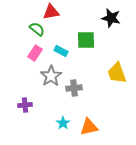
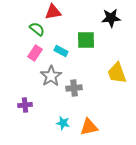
red triangle: moved 2 px right
black star: rotated 18 degrees counterclockwise
cyan star: rotated 24 degrees counterclockwise
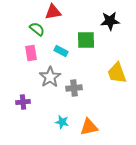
black star: moved 1 px left, 3 px down
pink rectangle: moved 4 px left; rotated 42 degrees counterclockwise
gray star: moved 1 px left, 1 px down
purple cross: moved 2 px left, 3 px up
cyan star: moved 1 px left, 1 px up
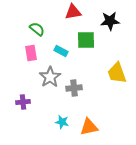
red triangle: moved 20 px right
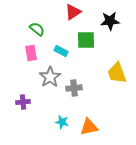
red triangle: rotated 24 degrees counterclockwise
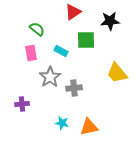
yellow trapezoid: rotated 20 degrees counterclockwise
purple cross: moved 1 px left, 2 px down
cyan star: moved 1 px down
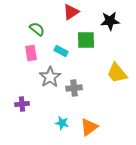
red triangle: moved 2 px left
orange triangle: rotated 24 degrees counterclockwise
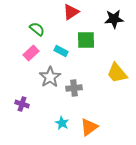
black star: moved 4 px right, 2 px up
pink rectangle: rotated 56 degrees clockwise
purple cross: rotated 24 degrees clockwise
cyan star: rotated 16 degrees clockwise
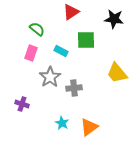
black star: rotated 12 degrees clockwise
pink rectangle: rotated 28 degrees counterclockwise
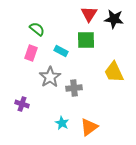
red triangle: moved 18 px right, 2 px down; rotated 24 degrees counterclockwise
yellow trapezoid: moved 3 px left, 1 px up; rotated 15 degrees clockwise
